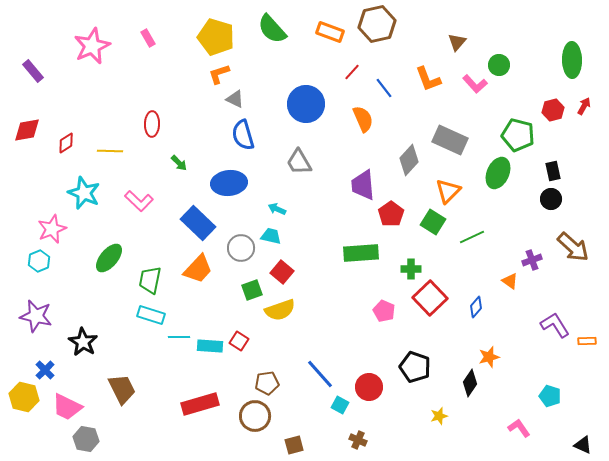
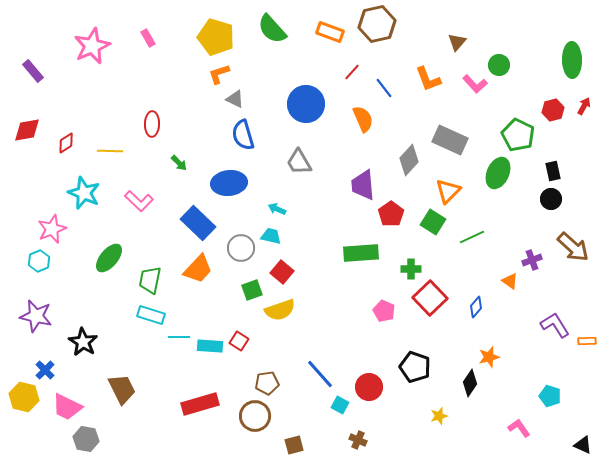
green pentagon at (518, 135): rotated 12 degrees clockwise
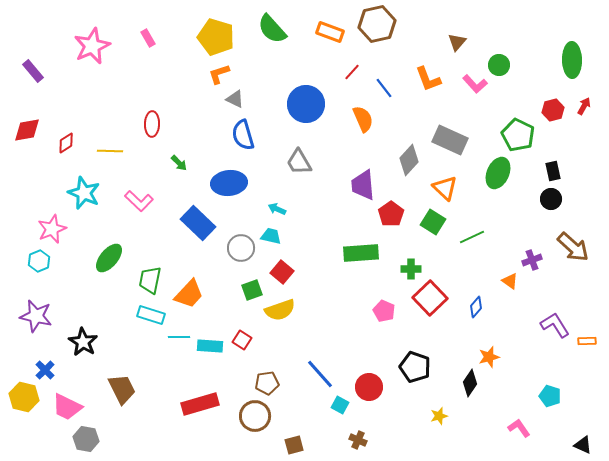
orange triangle at (448, 191): moved 3 px left, 3 px up; rotated 32 degrees counterclockwise
orange trapezoid at (198, 269): moved 9 px left, 25 px down
red square at (239, 341): moved 3 px right, 1 px up
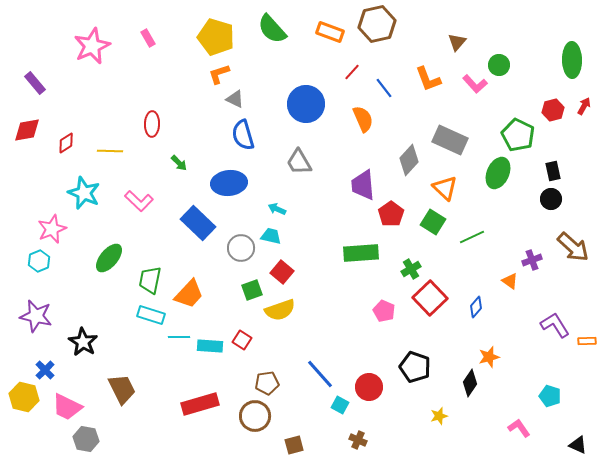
purple rectangle at (33, 71): moved 2 px right, 12 px down
green cross at (411, 269): rotated 30 degrees counterclockwise
black triangle at (583, 445): moved 5 px left
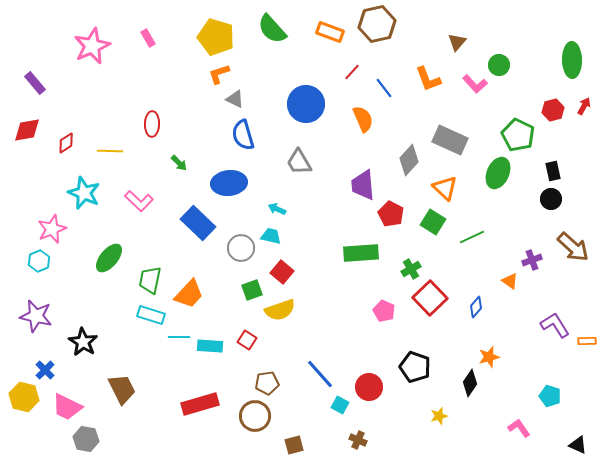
red pentagon at (391, 214): rotated 10 degrees counterclockwise
red square at (242, 340): moved 5 px right
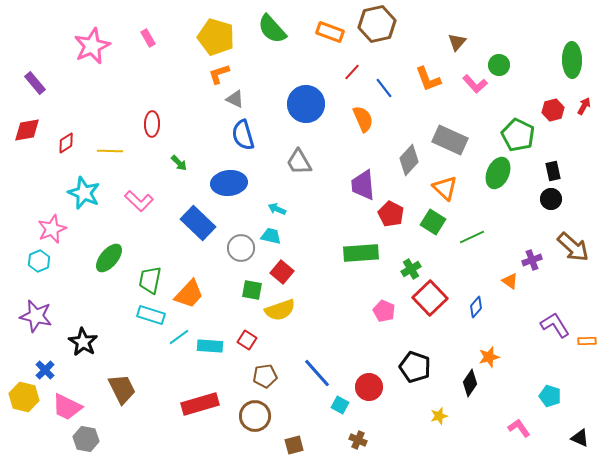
green square at (252, 290): rotated 30 degrees clockwise
cyan line at (179, 337): rotated 35 degrees counterclockwise
blue line at (320, 374): moved 3 px left, 1 px up
brown pentagon at (267, 383): moved 2 px left, 7 px up
black triangle at (578, 445): moved 2 px right, 7 px up
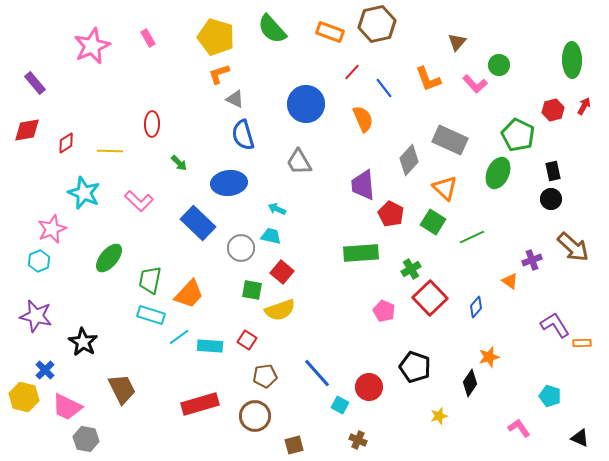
orange rectangle at (587, 341): moved 5 px left, 2 px down
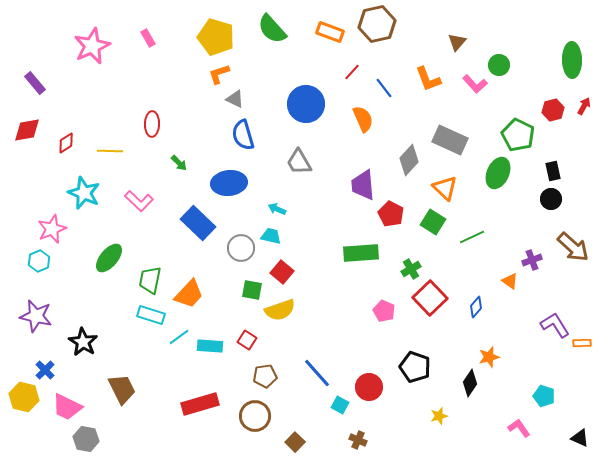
cyan pentagon at (550, 396): moved 6 px left
brown square at (294, 445): moved 1 px right, 3 px up; rotated 30 degrees counterclockwise
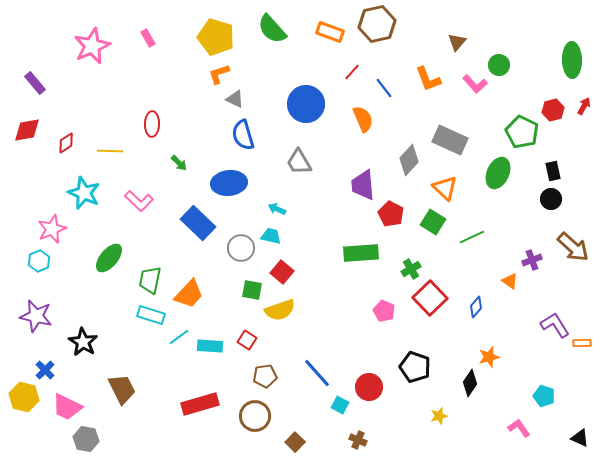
green pentagon at (518, 135): moved 4 px right, 3 px up
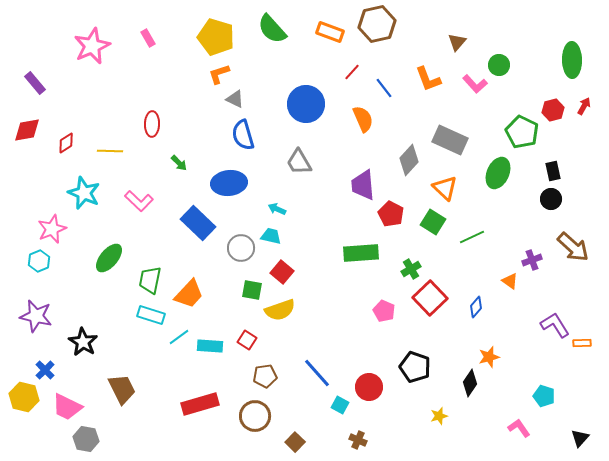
black triangle at (580, 438): rotated 48 degrees clockwise
